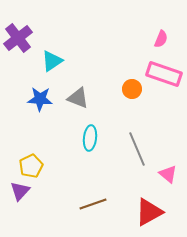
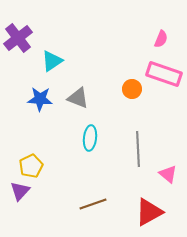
gray line: moved 1 px right; rotated 20 degrees clockwise
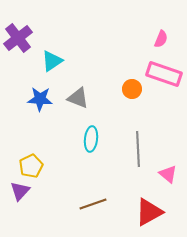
cyan ellipse: moved 1 px right, 1 px down
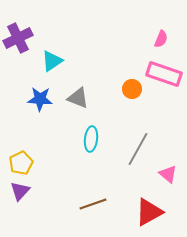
purple cross: rotated 12 degrees clockwise
gray line: rotated 32 degrees clockwise
yellow pentagon: moved 10 px left, 3 px up
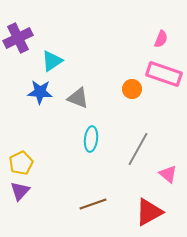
blue star: moved 7 px up
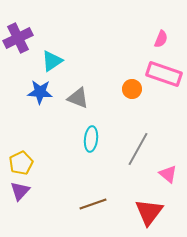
red triangle: rotated 24 degrees counterclockwise
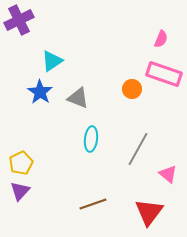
purple cross: moved 1 px right, 18 px up
blue star: rotated 30 degrees clockwise
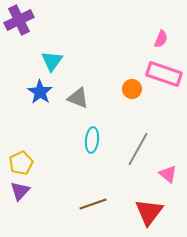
cyan triangle: rotated 20 degrees counterclockwise
cyan ellipse: moved 1 px right, 1 px down
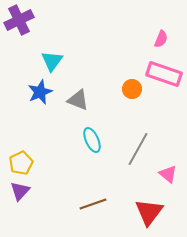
blue star: rotated 15 degrees clockwise
gray triangle: moved 2 px down
cyan ellipse: rotated 30 degrees counterclockwise
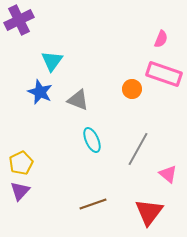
blue star: rotated 25 degrees counterclockwise
